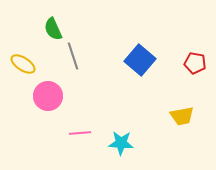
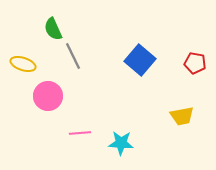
gray line: rotated 8 degrees counterclockwise
yellow ellipse: rotated 15 degrees counterclockwise
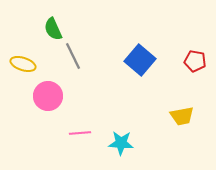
red pentagon: moved 2 px up
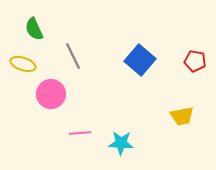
green semicircle: moved 19 px left
pink circle: moved 3 px right, 2 px up
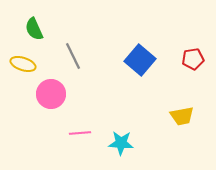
red pentagon: moved 2 px left, 2 px up; rotated 20 degrees counterclockwise
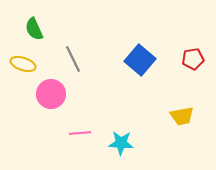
gray line: moved 3 px down
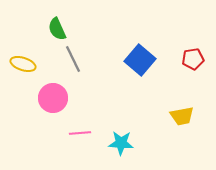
green semicircle: moved 23 px right
pink circle: moved 2 px right, 4 px down
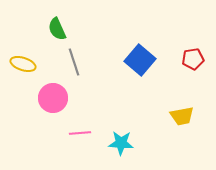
gray line: moved 1 px right, 3 px down; rotated 8 degrees clockwise
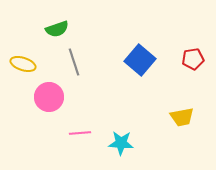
green semicircle: rotated 85 degrees counterclockwise
pink circle: moved 4 px left, 1 px up
yellow trapezoid: moved 1 px down
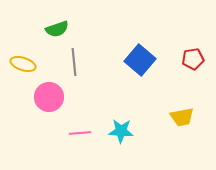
gray line: rotated 12 degrees clockwise
cyan star: moved 12 px up
